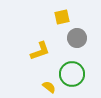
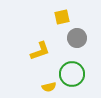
yellow semicircle: rotated 128 degrees clockwise
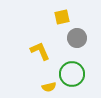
yellow L-shape: rotated 95 degrees counterclockwise
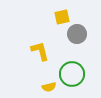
gray circle: moved 4 px up
yellow L-shape: rotated 10 degrees clockwise
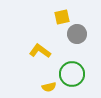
yellow L-shape: rotated 40 degrees counterclockwise
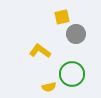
gray circle: moved 1 px left
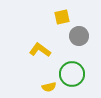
gray circle: moved 3 px right, 2 px down
yellow L-shape: moved 1 px up
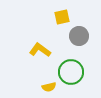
green circle: moved 1 px left, 2 px up
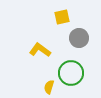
gray circle: moved 2 px down
green circle: moved 1 px down
yellow semicircle: rotated 120 degrees clockwise
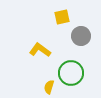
gray circle: moved 2 px right, 2 px up
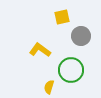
green circle: moved 3 px up
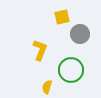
gray circle: moved 1 px left, 2 px up
yellow L-shape: rotated 75 degrees clockwise
yellow semicircle: moved 2 px left
